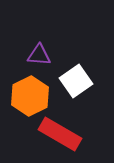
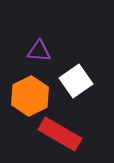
purple triangle: moved 4 px up
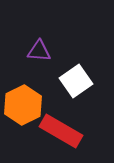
orange hexagon: moved 7 px left, 9 px down
red rectangle: moved 1 px right, 3 px up
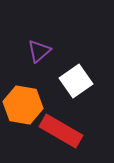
purple triangle: rotated 45 degrees counterclockwise
orange hexagon: rotated 24 degrees counterclockwise
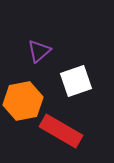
white square: rotated 16 degrees clockwise
orange hexagon: moved 4 px up; rotated 21 degrees counterclockwise
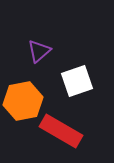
white square: moved 1 px right
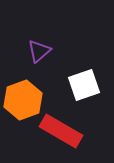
white square: moved 7 px right, 4 px down
orange hexagon: moved 1 px up; rotated 9 degrees counterclockwise
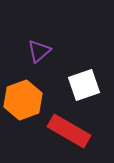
red rectangle: moved 8 px right
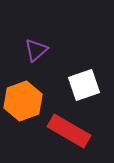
purple triangle: moved 3 px left, 1 px up
orange hexagon: moved 1 px down
